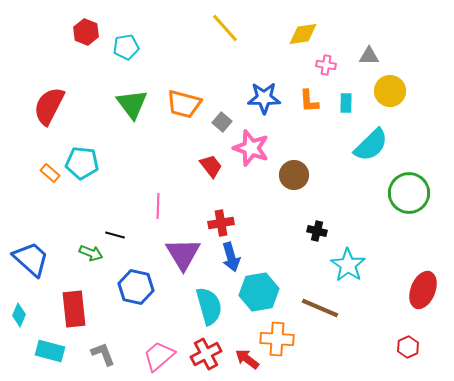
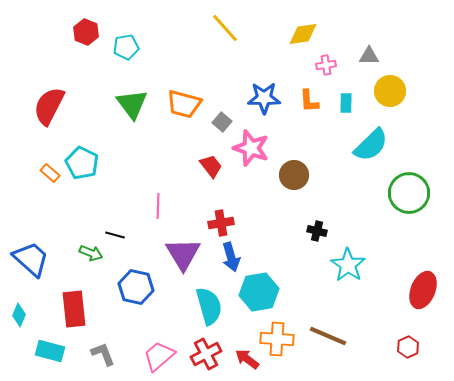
pink cross at (326, 65): rotated 18 degrees counterclockwise
cyan pentagon at (82, 163): rotated 20 degrees clockwise
brown line at (320, 308): moved 8 px right, 28 px down
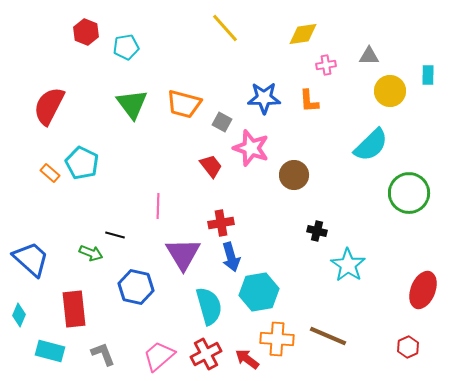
cyan rectangle at (346, 103): moved 82 px right, 28 px up
gray square at (222, 122): rotated 12 degrees counterclockwise
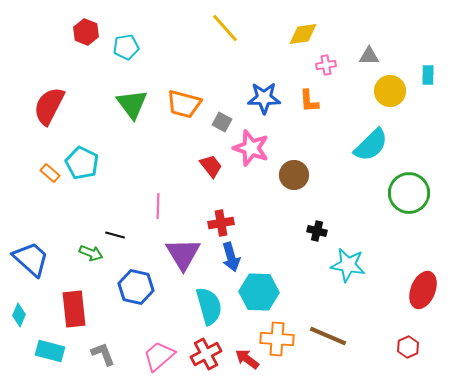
cyan star at (348, 265): rotated 24 degrees counterclockwise
cyan hexagon at (259, 292): rotated 12 degrees clockwise
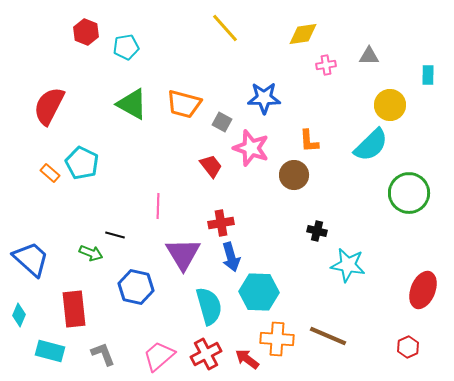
yellow circle at (390, 91): moved 14 px down
orange L-shape at (309, 101): moved 40 px down
green triangle at (132, 104): rotated 24 degrees counterclockwise
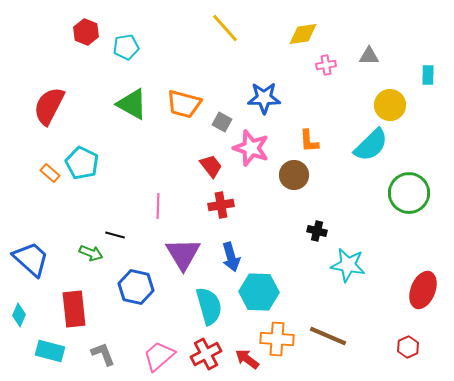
red cross at (221, 223): moved 18 px up
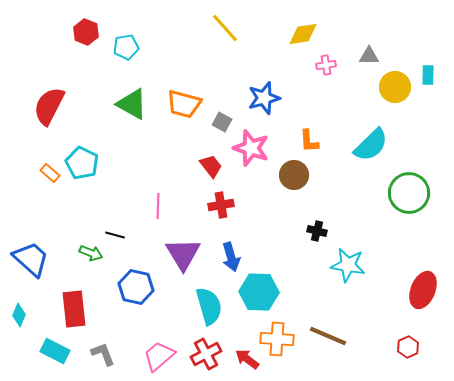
blue star at (264, 98): rotated 16 degrees counterclockwise
yellow circle at (390, 105): moved 5 px right, 18 px up
cyan rectangle at (50, 351): moved 5 px right; rotated 12 degrees clockwise
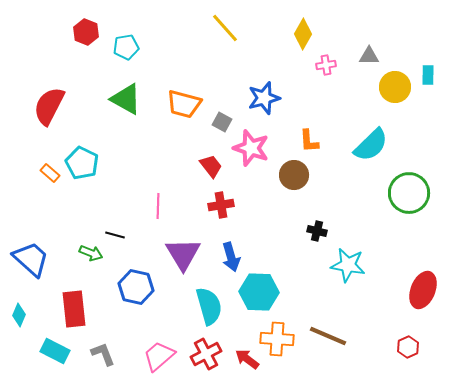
yellow diamond at (303, 34): rotated 52 degrees counterclockwise
green triangle at (132, 104): moved 6 px left, 5 px up
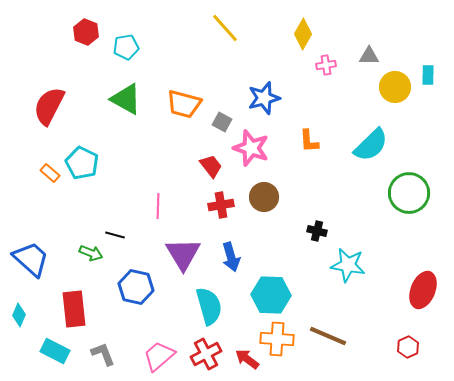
brown circle at (294, 175): moved 30 px left, 22 px down
cyan hexagon at (259, 292): moved 12 px right, 3 px down
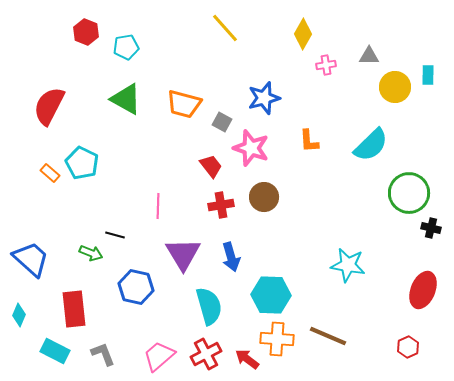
black cross at (317, 231): moved 114 px right, 3 px up
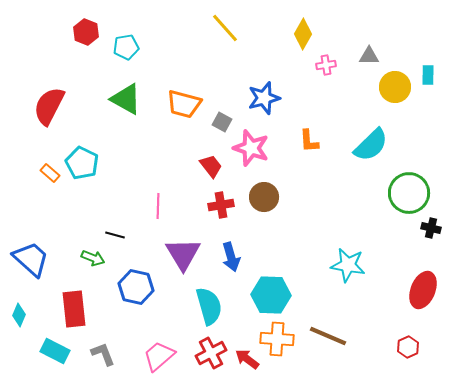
green arrow at (91, 253): moved 2 px right, 5 px down
red cross at (206, 354): moved 5 px right, 1 px up
